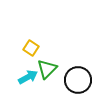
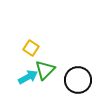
green triangle: moved 2 px left, 1 px down
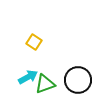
yellow square: moved 3 px right, 6 px up
green triangle: moved 14 px down; rotated 25 degrees clockwise
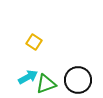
green triangle: moved 1 px right
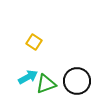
black circle: moved 1 px left, 1 px down
